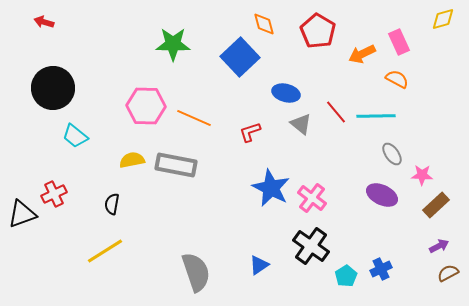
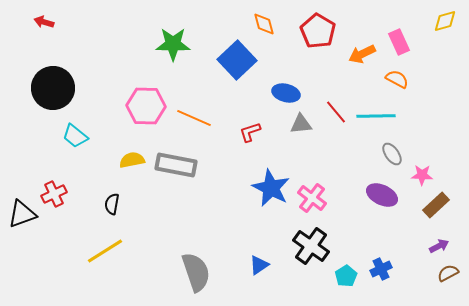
yellow diamond: moved 2 px right, 2 px down
blue square: moved 3 px left, 3 px down
gray triangle: rotated 45 degrees counterclockwise
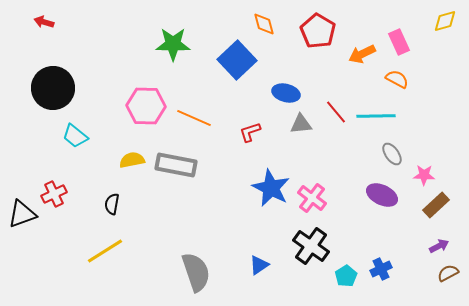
pink star: moved 2 px right
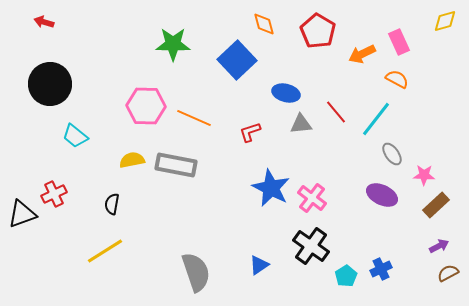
black circle: moved 3 px left, 4 px up
cyan line: moved 3 px down; rotated 51 degrees counterclockwise
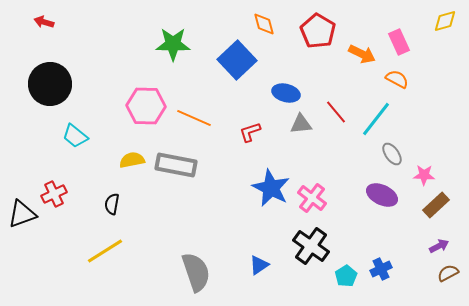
orange arrow: rotated 128 degrees counterclockwise
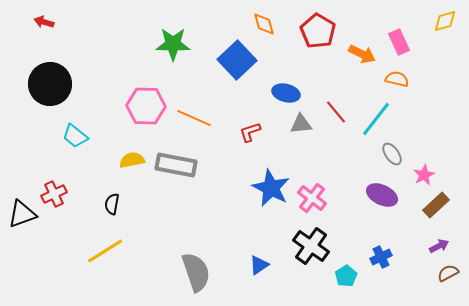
orange semicircle: rotated 15 degrees counterclockwise
pink star: rotated 30 degrees counterclockwise
blue cross: moved 12 px up
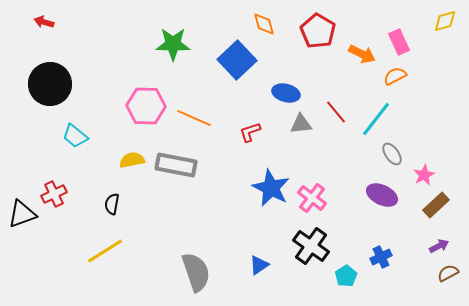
orange semicircle: moved 2 px left, 3 px up; rotated 40 degrees counterclockwise
